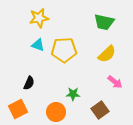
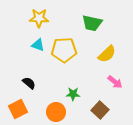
yellow star: rotated 12 degrees clockwise
green trapezoid: moved 12 px left, 1 px down
black semicircle: rotated 72 degrees counterclockwise
brown square: rotated 12 degrees counterclockwise
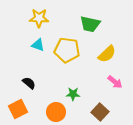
green trapezoid: moved 2 px left, 1 px down
yellow pentagon: moved 3 px right; rotated 10 degrees clockwise
brown square: moved 2 px down
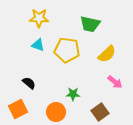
brown square: rotated 12 degrees clockwise
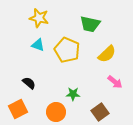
yellow star: rotated 12 degrees clockwise
yellow pentagon: rotated 15 degrees clockwise
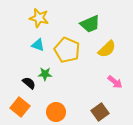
green trapezoid: rotated 35 degrees counterclockwise
yellow semicircle: moved 5 px up
green star: moved 28 px left, 20 px up
orange square: moved 2 px right, 2 px up; rotated 24 degrees counterclockwise
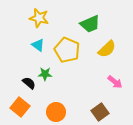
cyan triangle: rotated 16 degrees clockwise
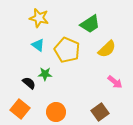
green trapezoid: rotated 10 degrees counterclockwise
orange square: moved 2 px down
